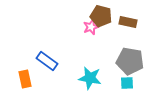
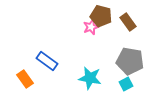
brown rectangle: rotated 42 degrees clockwise
orange rectangle: rotated 24 degrees counterclockwise
cyan square: moved 1 px left, 1 px down; rotated 24 degrees counterclockwise
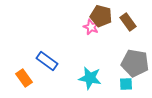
pink star: rotated 28 degrees counterclockwise
gray pentagon: moved 5 px right, 2 px down
orange rectangle: moved 1 px left, 1 px up
cyan square: rotated 24 degrees clockwise
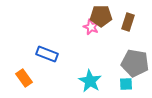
brown pentagon: rotated 15 degrees counterclockwise
brown rectangle: rotated 54 degrees clockwise
blue rectangle: moved 7 px up; rotated 15 degrees counterclockwise
cyan star: moved 3 px down; rotated 20 degrees clockwise
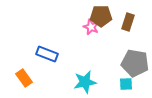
cyan star: moved 5 px left, 1 px down; rotated 30 degrees clockwise
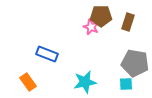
orange rectangle: moved 4 px right, 4 px down
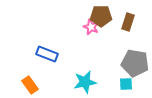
orange rectangle: moved 2 px right, 3 px down
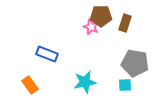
brown rectangle: moved 3 px left, 1 px down
cyan square: moved 1 px left, 1 px down
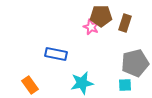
blue rectangle: moved 9 px right; rotated 10 degrees counterclockwise
gray pentagon: rotated 24 degrees counterclockwise
cyan star: moved 3 px left, 1 px down
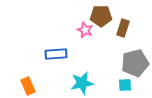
brown rectangle: moved 2 px left, 5 px down
pink star: moved 6 px left, 3 px down
blue rectangle: rotated 15 degrees counterclockwise
orange rectangle: moved 2 px left, 1 px down; rotated 12 degrees clockwise
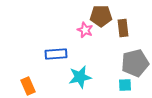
brown rectangle: rotated 24 degrees counterclockwise
cyan star: moved 2 px left, 6 px up
